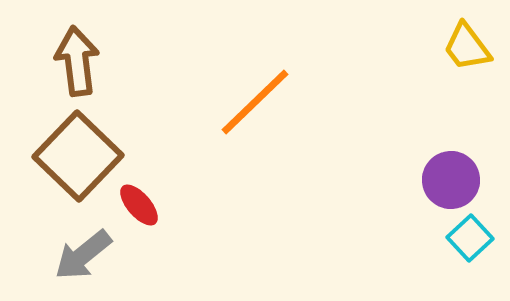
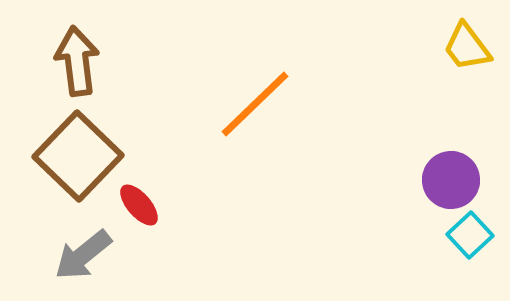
orange line: moved 2 px down
cyan square: moved 3 px up
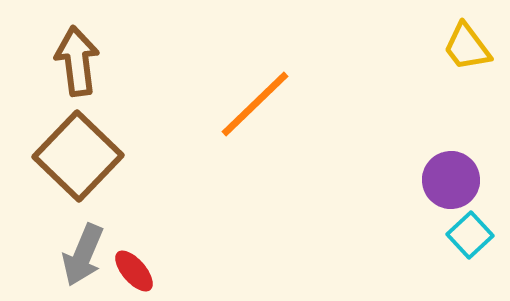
red ellipse: moved 5 px left, 66 px down
gray arrow: rotated 28 degrees counterclockwise
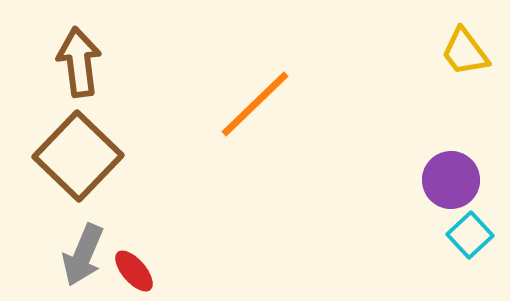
yellow trapezoid: moved 2 px left, 5 px down
brown arrow: moved 2 px right, 1 px down
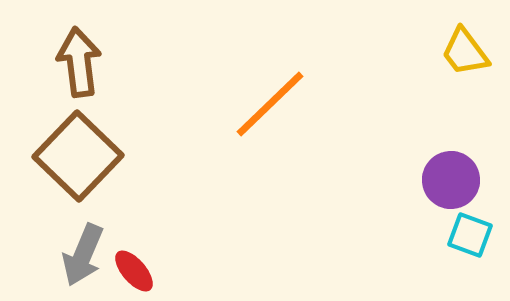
orange line: moved 15 px right
cyan square: rotated 27 degrees counterclockwise
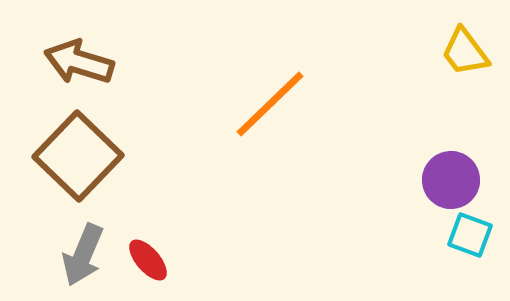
brown arrow: rotated 66 degrees counterclockwise
red ellipse: moved 14 px right, 11 px up
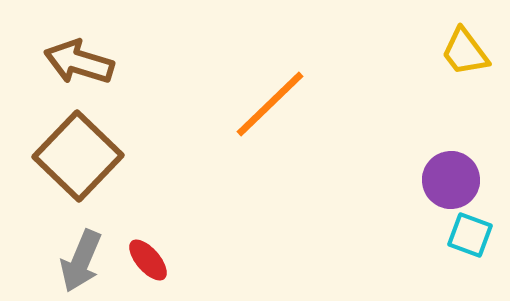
gray arrow: moved 2 px left, 6 px down
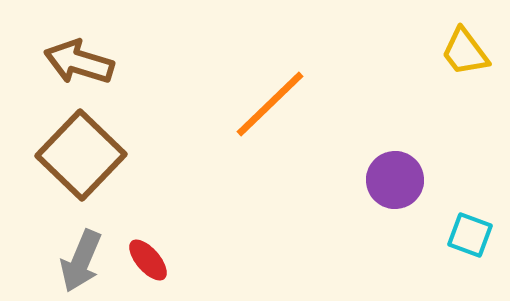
brown square: moved 3 px right, 1 px up
purple circle: moved 56 px left
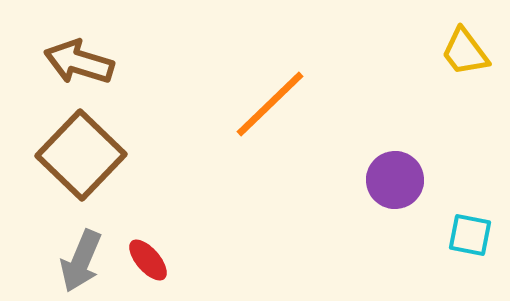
cyan square: rotated 9 degrees counterclockwise
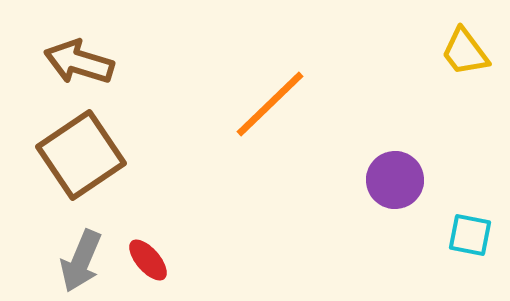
brown square: rotated 12 degrees clockwise
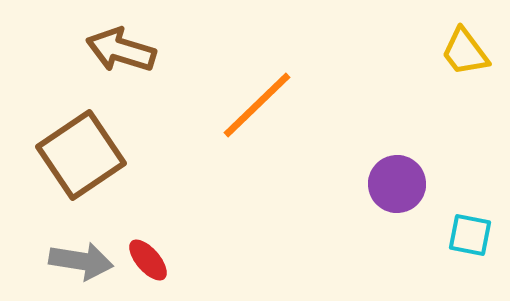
brown arrow: moved 42 px right, 12 px up
orange line: moved 13 px left, 1 px down
purple circle: moved 2 px right, 4 px down
gray arrow: rotated 104 degrees counterclockwise
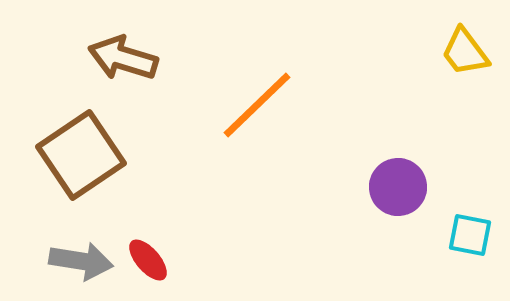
brown arrow: moved 2 px right, 8 px down
purple circle: moved 1 px right, 3 px down
